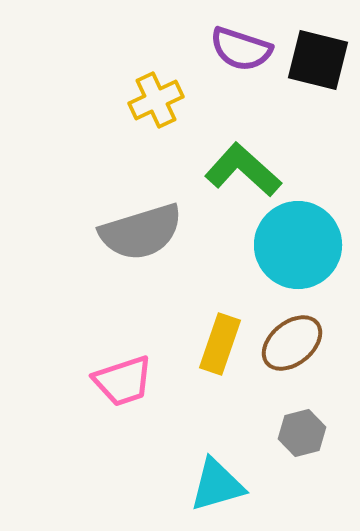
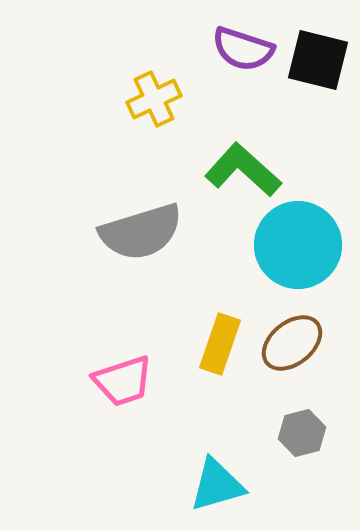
purple semicircle: moved 2 px right
yellow cross: moved 2 px left, 1 px up
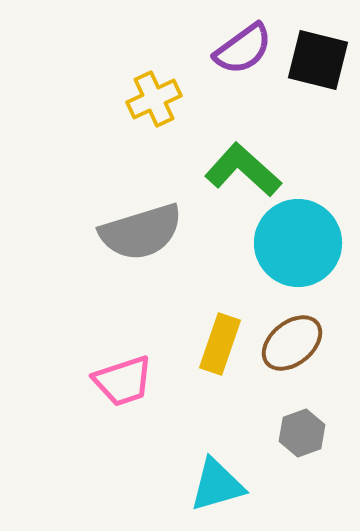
purple semicircle: rotated 54 degrees counterclockwise
cyan circle: moved 2 px up
gray hexagon: rotated 6 degrees counterclockwise
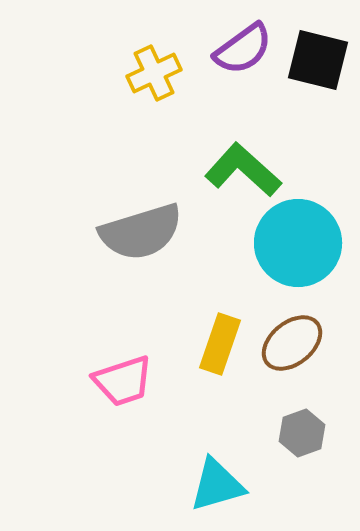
yellow cross: moved 26 px up
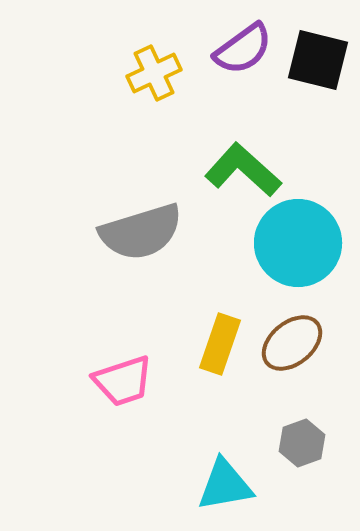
gray hexagon: moved 10 px down
cyan triangle: moved 8 px right; rotated 6 degrees clockwise
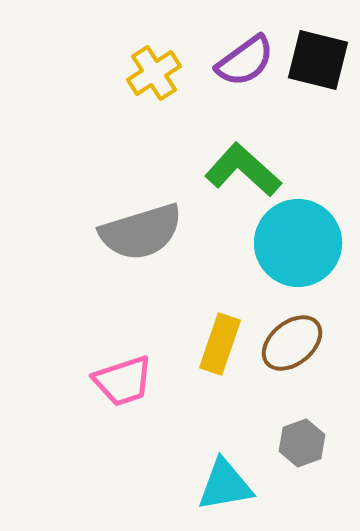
purple semicircle: moved 2 px right, 12 px down
yellow cross: rotated 8 degrees counterclockwise
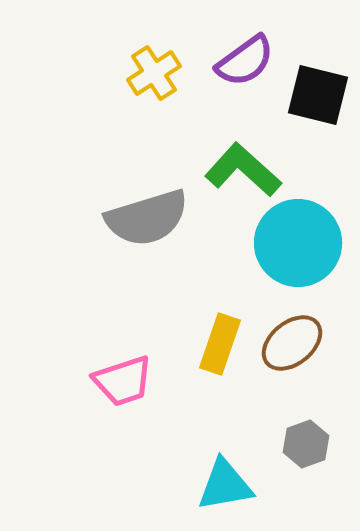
black square: moved 35 px down
gray semicircle: moved 6 px right, 14 px up
gray hexagon: moved 4 px right, 1 px down
